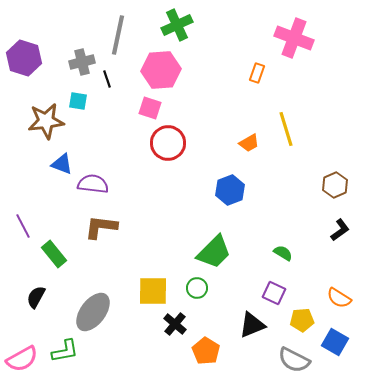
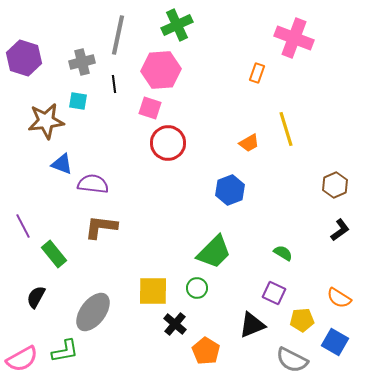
black line: moved 7 px right, 5 px down; rotated 12 degrees clockwise
gray semicircle: moved 2 px left
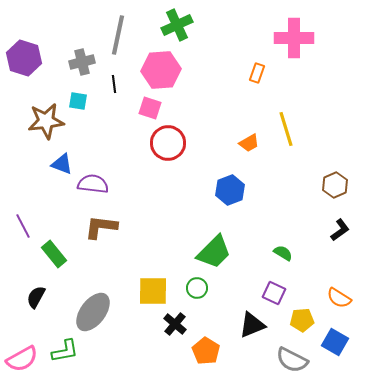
pink cross: rotated 21 degrees counterclockwise
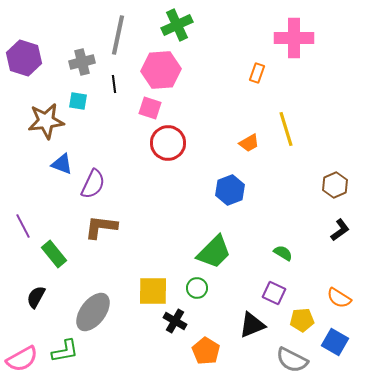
purple semicircle: rotated 108 degrees clockwise
black cross: moved 3 px up; rotated 10 degrees counterclockwise
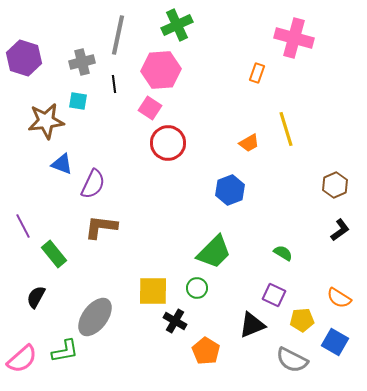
pink cross: rotated 15 degrees clockwise
pink square: rotated 15 degrees clockwise
purple square: moved 2 px down
gray ellipse: moved 2 px right, 5 px down
pink semicircle: rotated 12 degrees counterclockwise
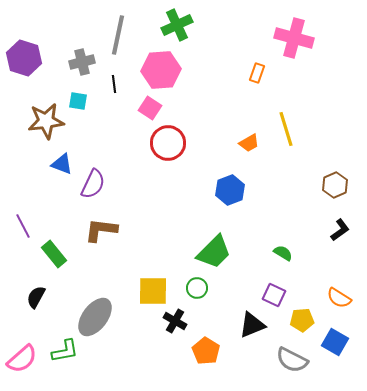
brown L-shape: moved 3 px down
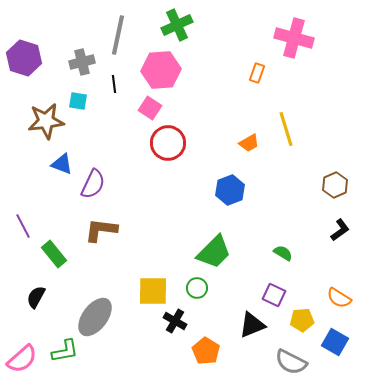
gray semicircle: moved 1 px left, 2 px down
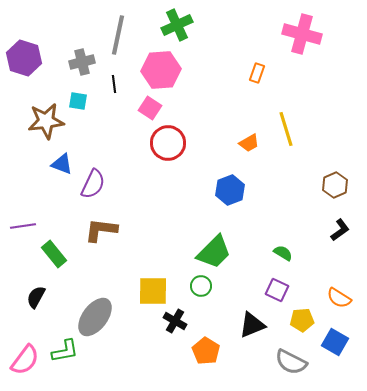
pink cross: moved 8 px right, 4 px up
purple line: rotated 70 degrees counterclockwise
green circle: moved 4 px right, 2 px up
purple square: moved 3 px right, 5 px up
pink semicircle: moved 3 px right, 1 px down; rotated 12 degrees counterclockwise
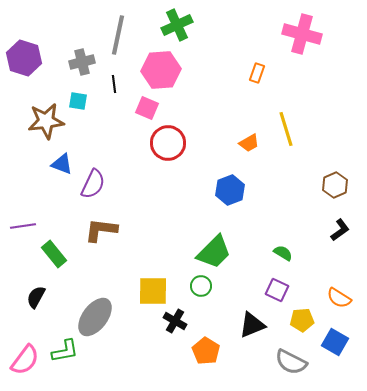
pink square: moved 3 px left; rotated 10 degrees counterclockwise
